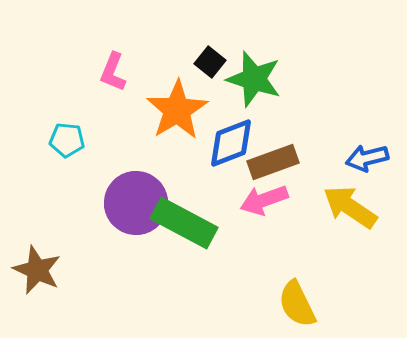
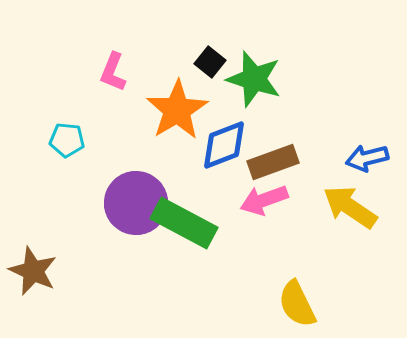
blue diamond: moved 7 px left, 2 px down
brown star: moved 4 px left, 1 px down
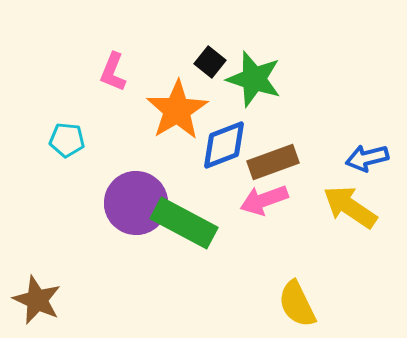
brown star: moved 4 px right, 29 px down
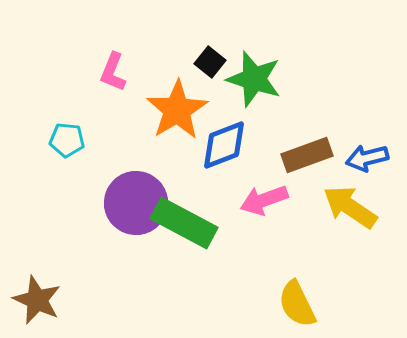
brown rectangle: moved 34 px right, 7 px up
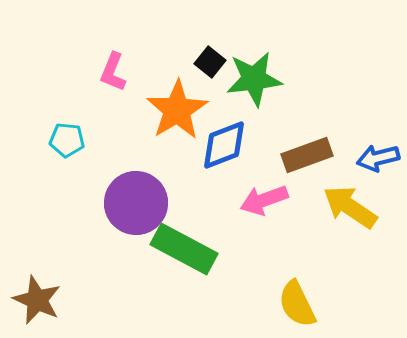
green star: rotated 24 degrees counterclockwise
blue arrow: moved 11 px right
green rectangle: moved 26 px down
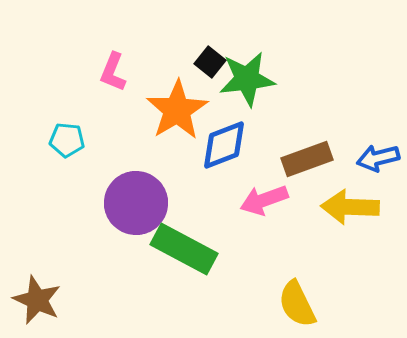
green star: moved 7 px left
brown rectangle: moved 4 px down
yellow arrow: rotated 32 degrees counterclockwise
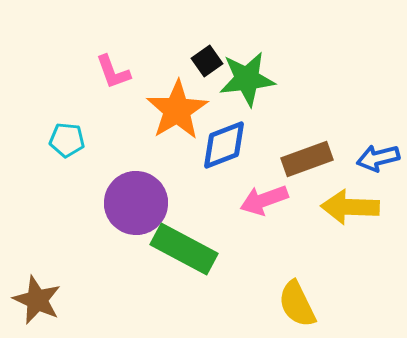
black square: moved 3 px left, 1 px up; rotated 16 degrees clockwise
pink L-shape: rotated 42 degrees counterclockwise
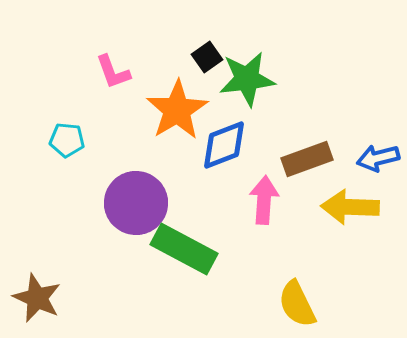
black square: moved 4 px up
pink arrow: rotated 114 degrees clockwise
brown star: moved 2 px up
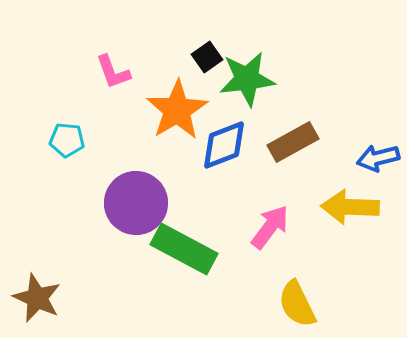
brown rectangle: moved 14 px left, 17 px up; rotated 9 degrees counterclockwise
pink arrow: moved 6 px right, 27 px down; rotated 33 degrees clockwise
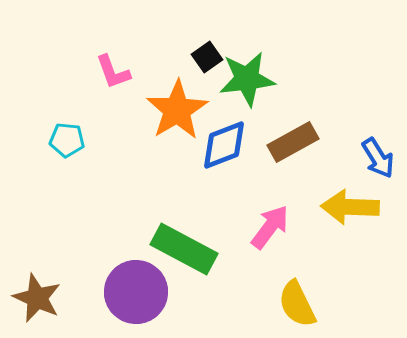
blue arrow: rotated 108 degrees counterclockwise
purple circle: moved 89 px down
